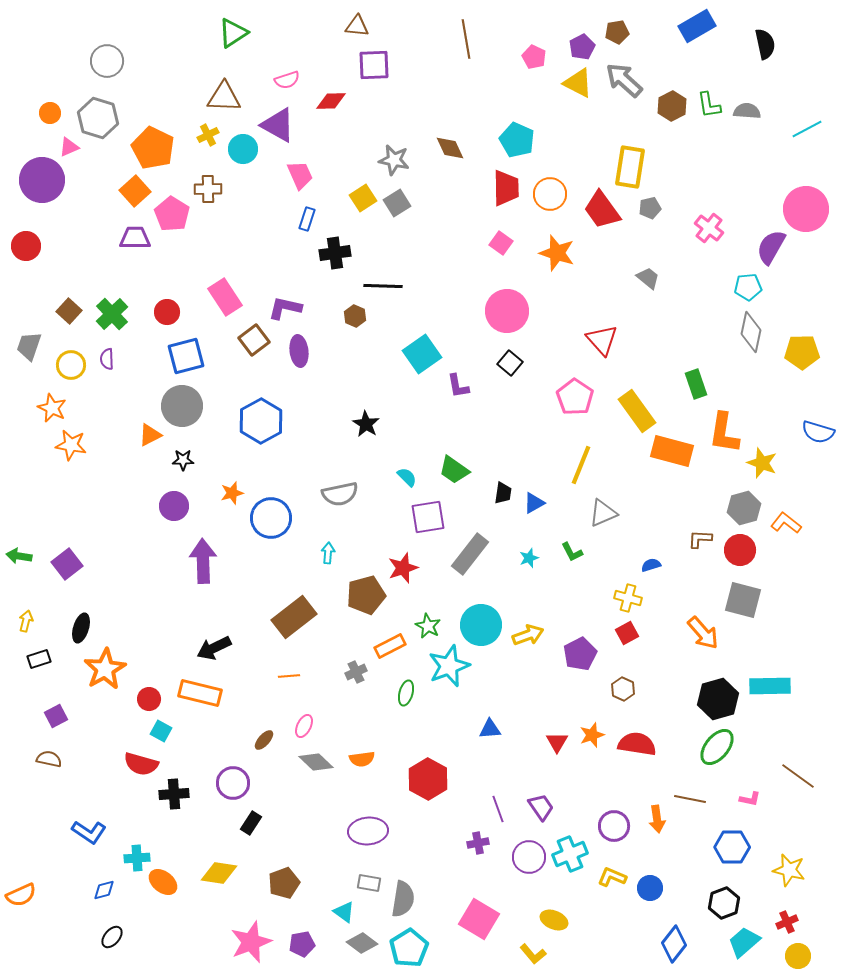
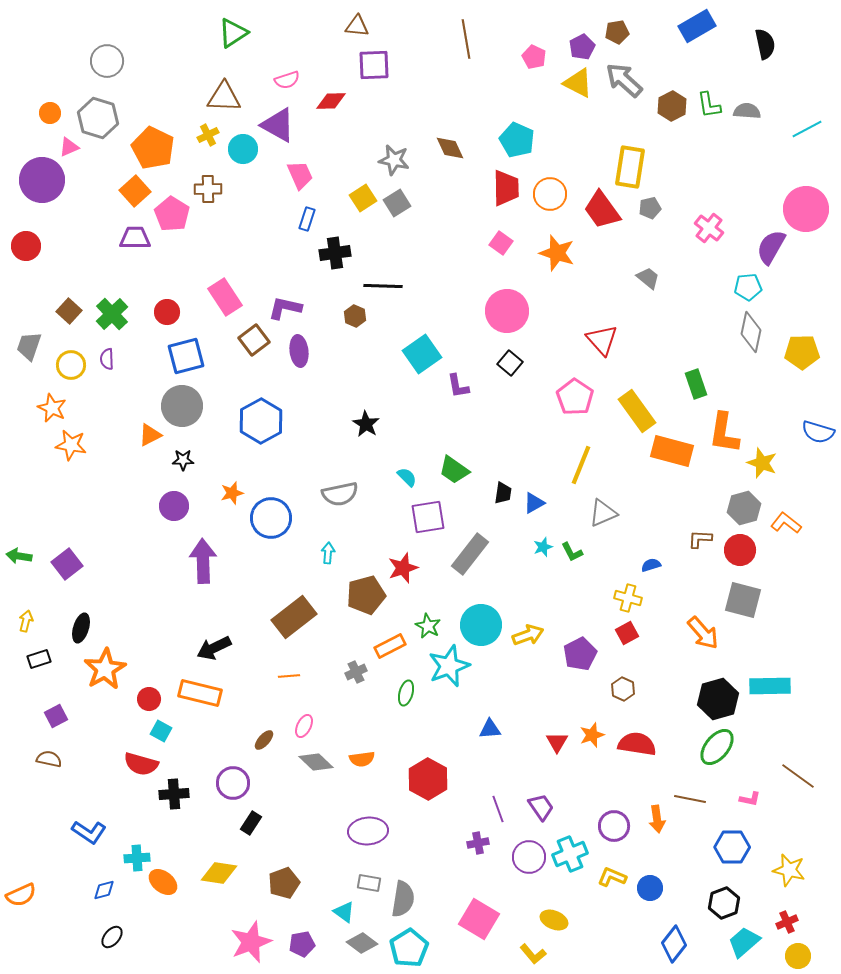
cyan star at (529, 558): moved 14 px right, 11 px up
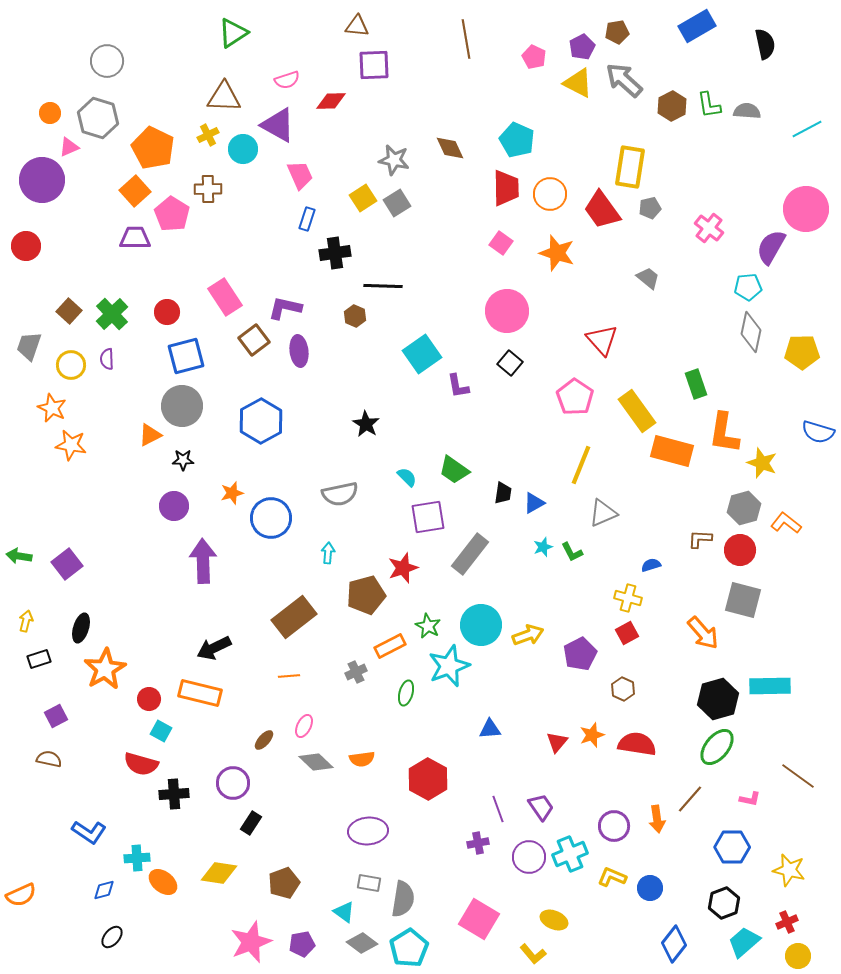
red triangle at (557, 742): rotated 10 degrees clockwise
brown line at (690, 799): rotated 60 degrees counterclockwise
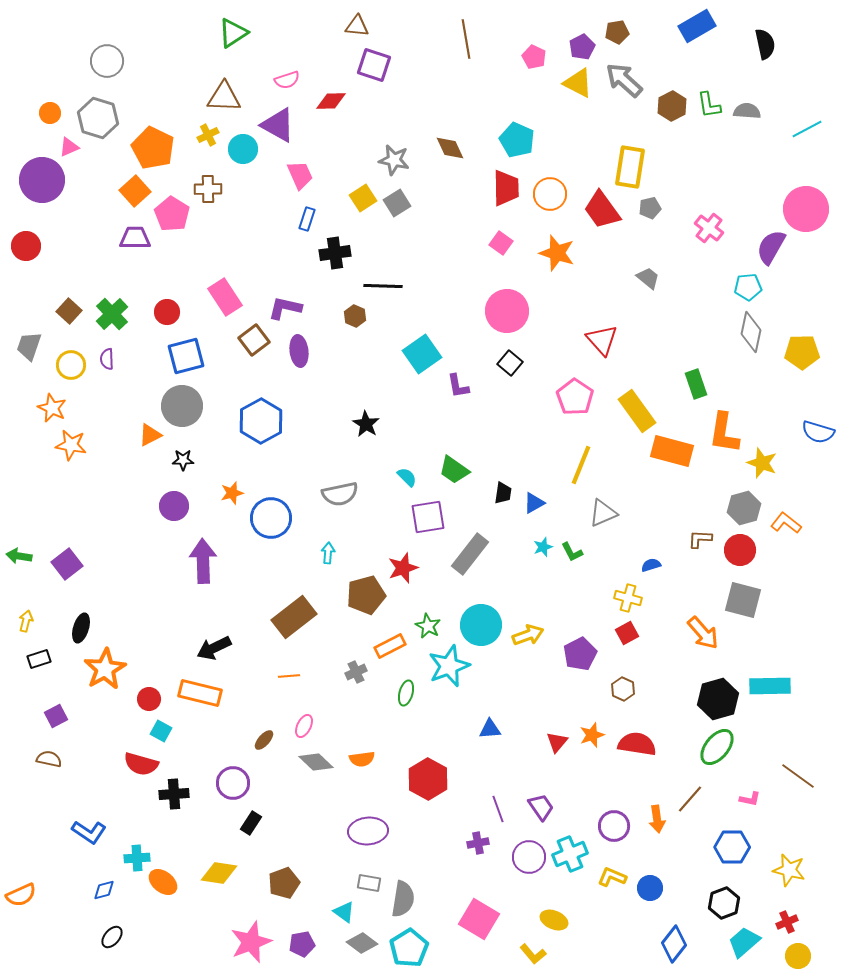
purple square at (374, 65): rotated 20 degrees clockwise
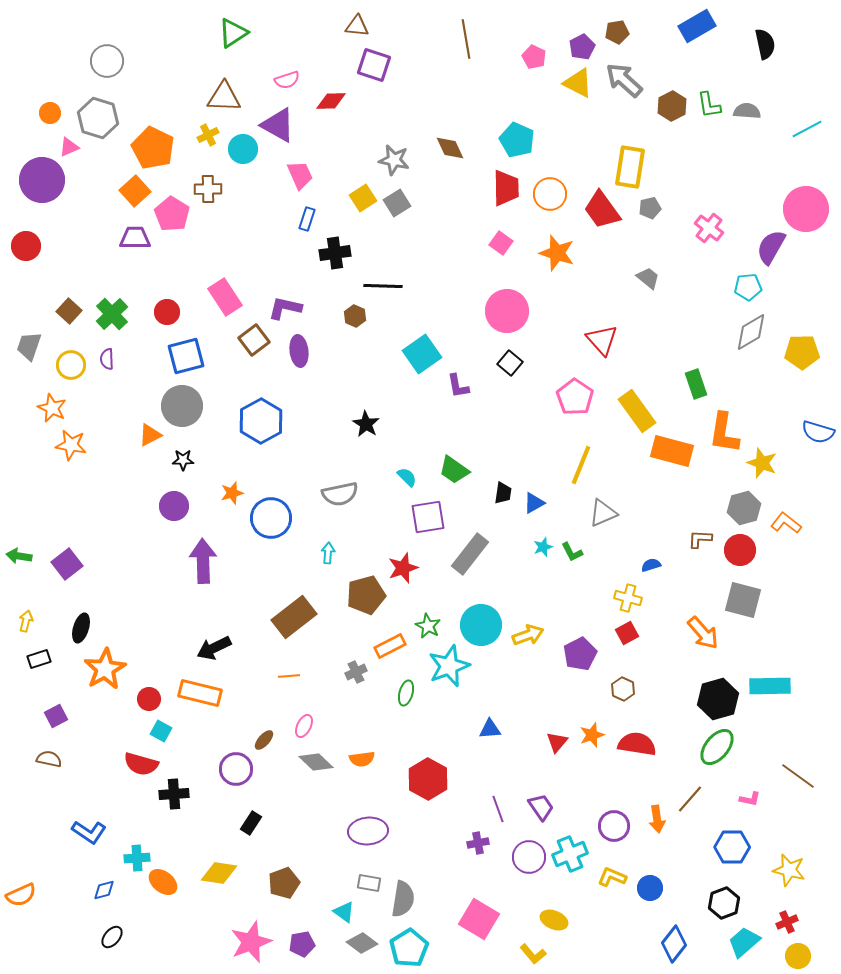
gray diamond at (751, 332): rotated 48 degrees clockwise
purple circle at (233, 783): moved 3 px right, 14 px up
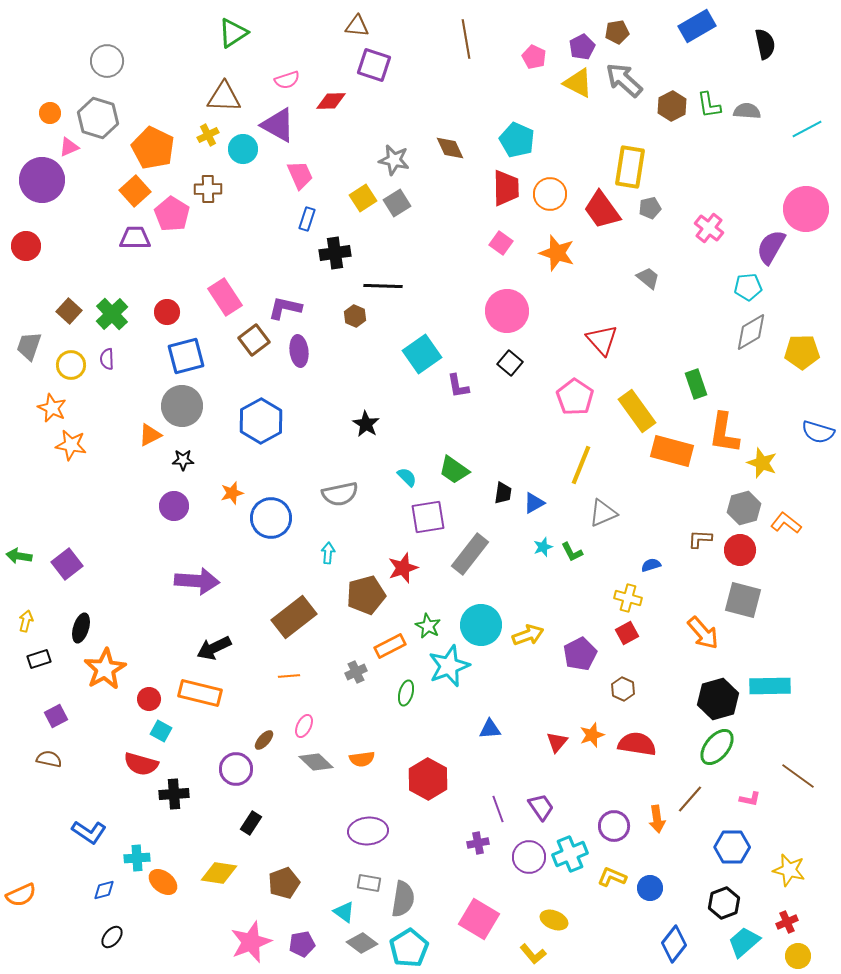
purple arrow at (203, 561): moved 6 px left, 20 px down; rotated 96 degrees clockwise
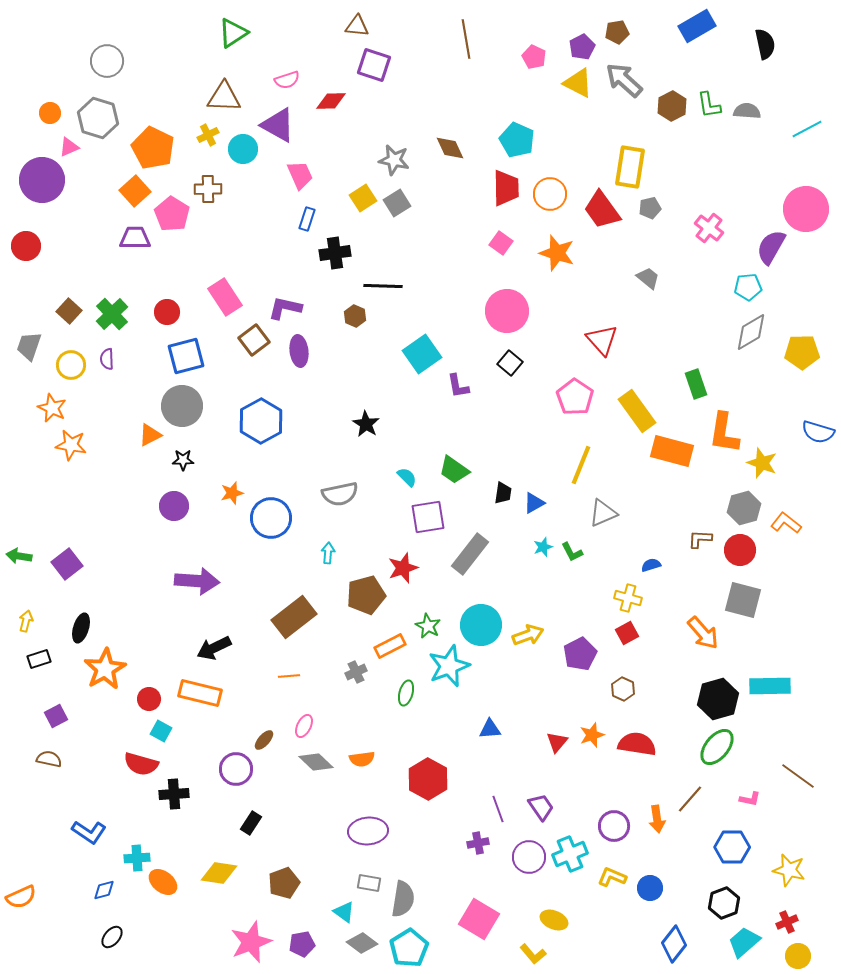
orange semicircle at (21, 895): moved 2 px down
